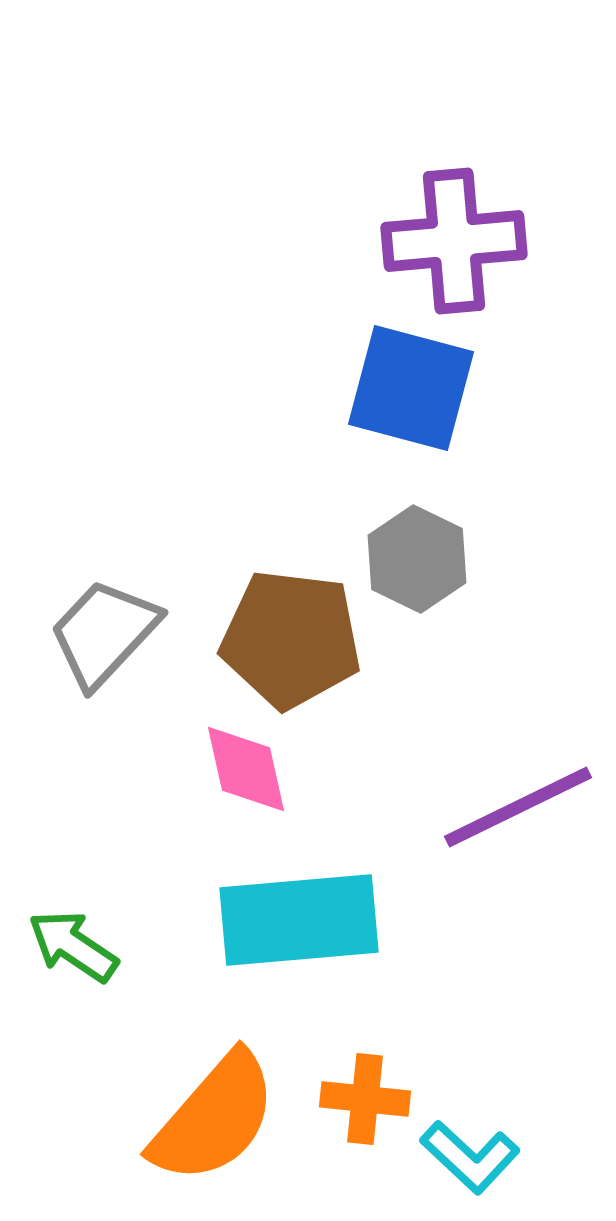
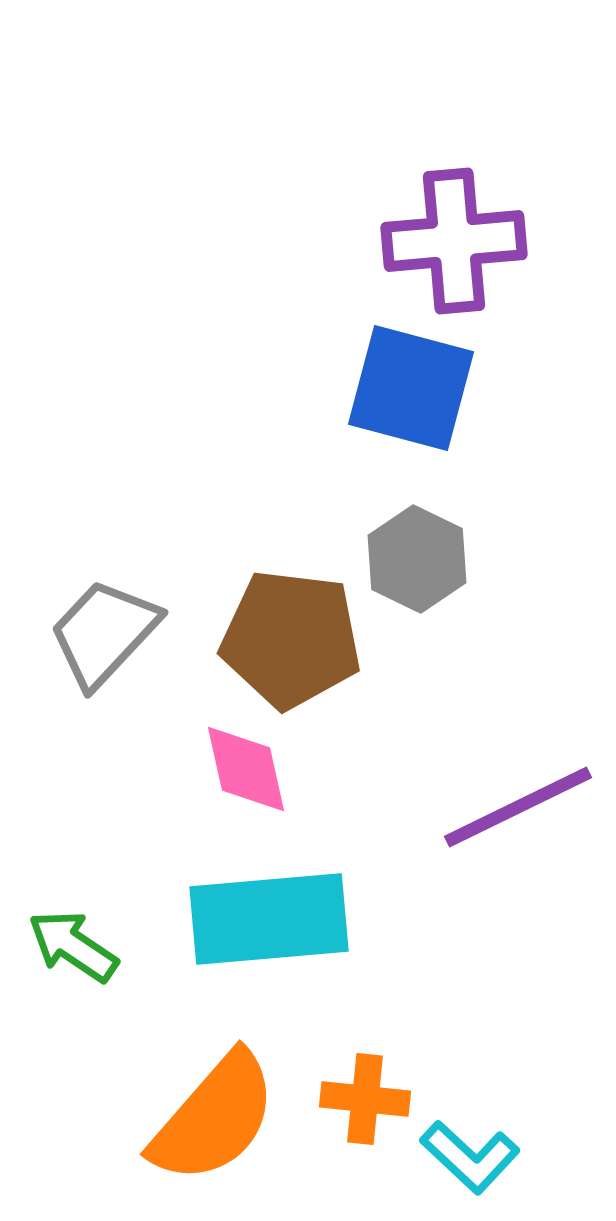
cyan rectangle: moved 30 px left, 1 px up
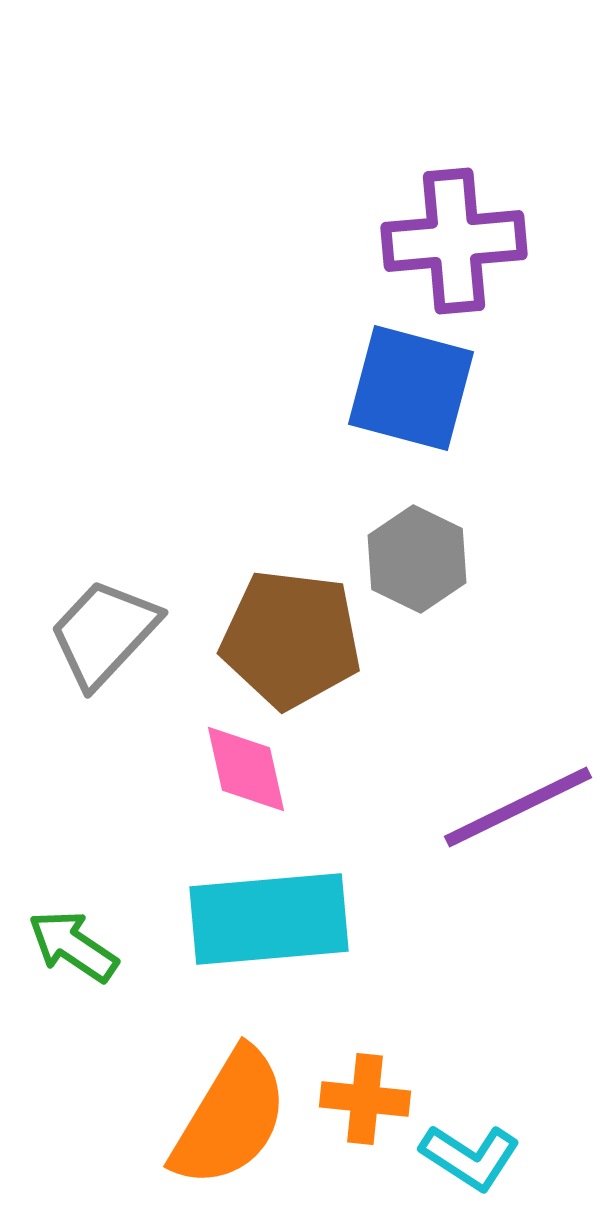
orange semicircle: moved 16 px right; rotated 10 degrees counterclockwise
cyan L-shape: rotated 10 degrees counterclockwise
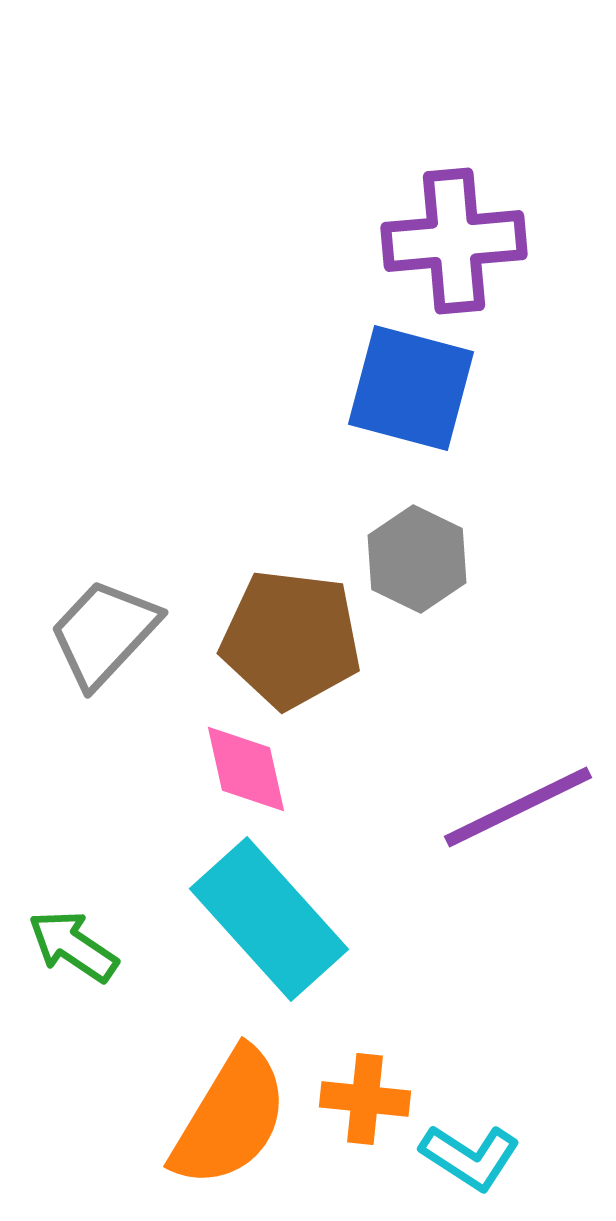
cyan rectangle: rotated 53 degrees clockwise
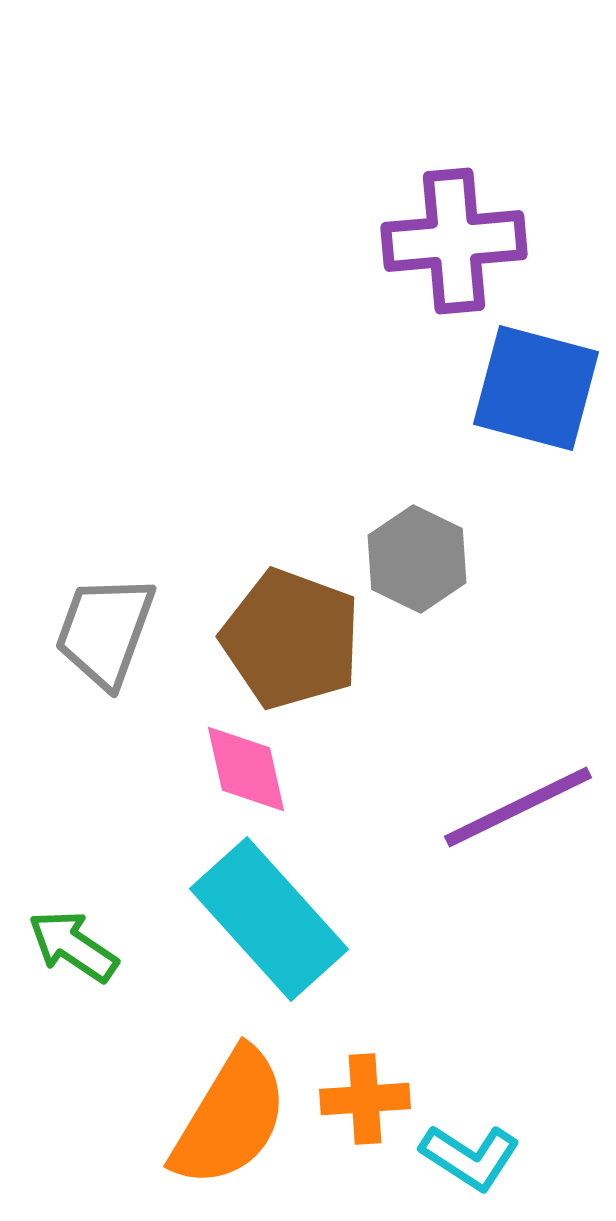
blue square: moved 125 px right
gray trapezoid: moved 1 px right, 2 px up; rotated 23 degrees counterclockwise
brown pentagon: rotated 13 degrees clockwise
orange cross: rotated 10 degrees counterclockwise
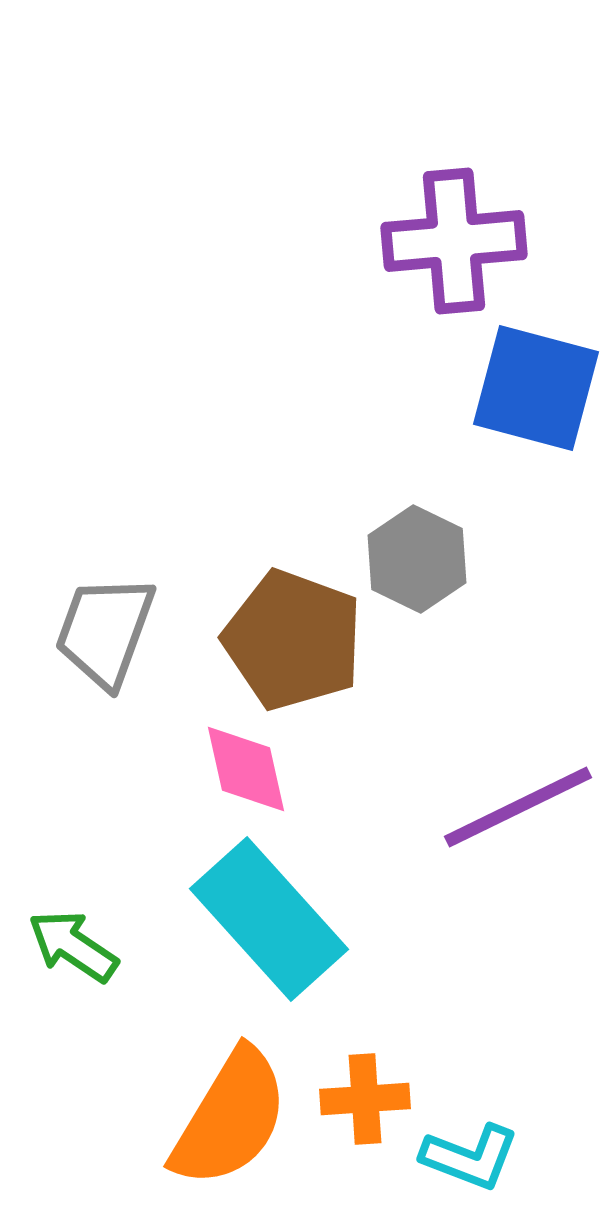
brown pentagon: moved 2 px right, 1 px down
cyan L-shape: rotated 12 degrees counterclockwise
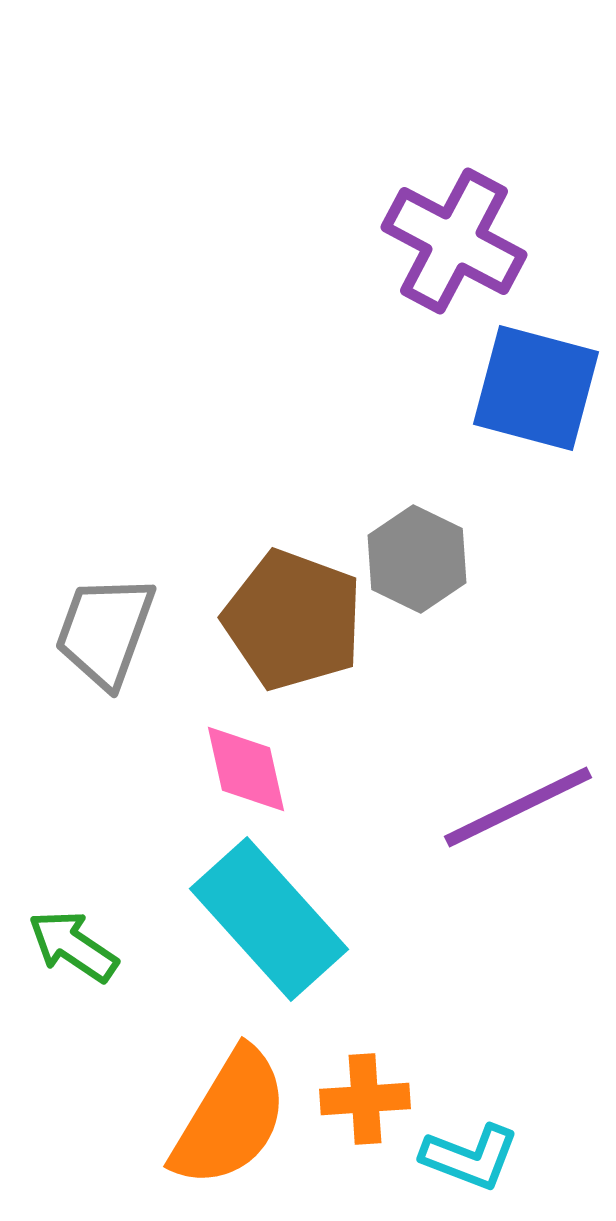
purple cross: rotated 33 degrees clockwise
brown pentagon: moved 20 px up
